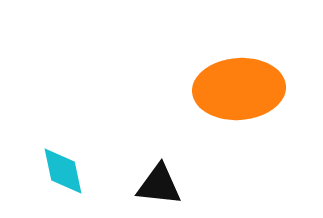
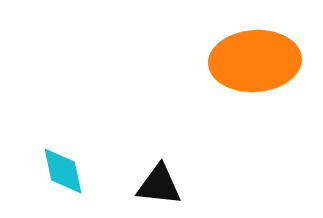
orange ellipse: moved 16 px right, 28 px up
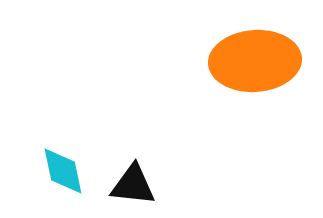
black triangle: moved 26 px left
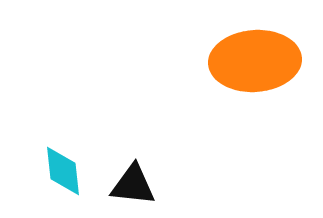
cyan diamond: rotated 6 degrees clockwise
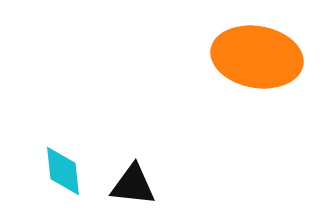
orange ellipse: moved 2 px right, 4 px up; rotated 14 degrees clockwise
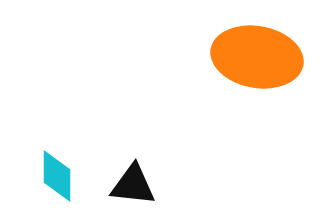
cyan diamond: moved 6 px left, 5 px down; rotated 6 degrees clockwise
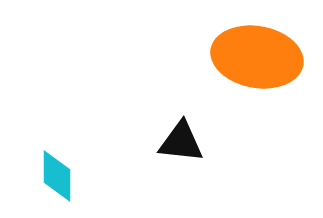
black triangle: moved 48 px right, 43 px up
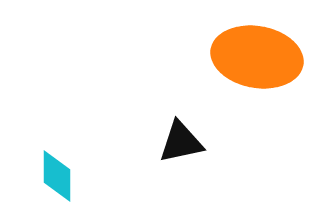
black triangle: rotated 18 degrees counterclockwise
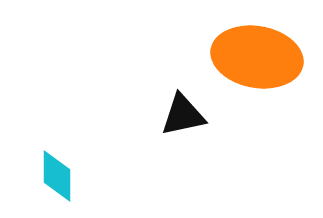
black triangle: moved 2 px right, 27 px up
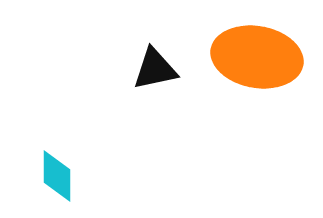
black triangle: moved 28 px left, 46 px up
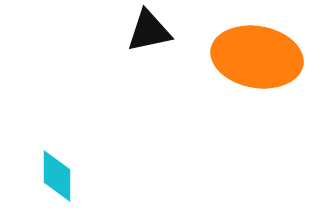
black triangle: moved 6 px left, 38 px up
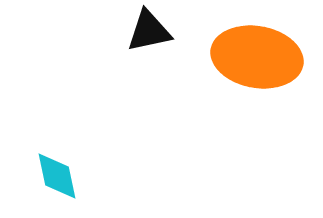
cyan diamond: rotated 12 degrees counterclockwise
